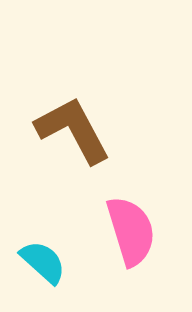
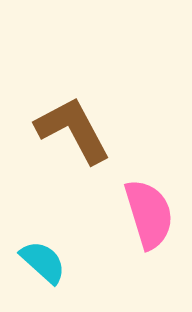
pink semicircle: moved 18 px right, 17 px up
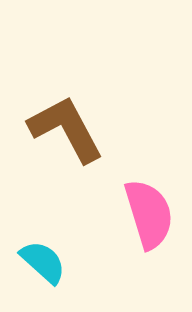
brown L-shape: moved 7 px left, 1 px up
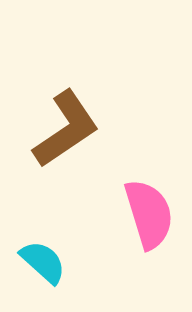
brown L-shape: rotated 84 degrees clockwise
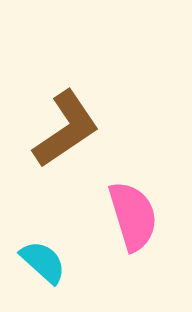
pink semicircle: moved 16 px left, 2 px down
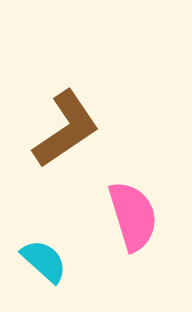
cyan semicircle: moved 1 px right, 1 px up
